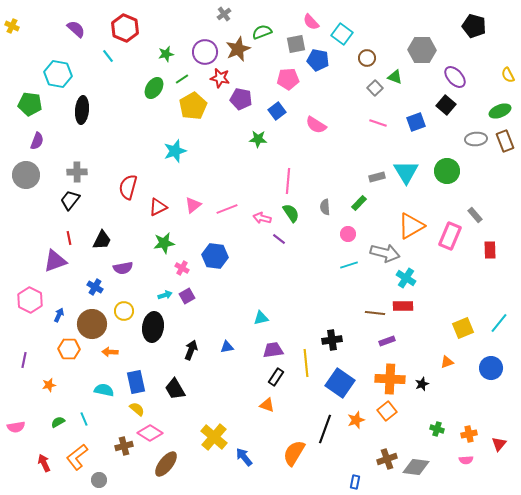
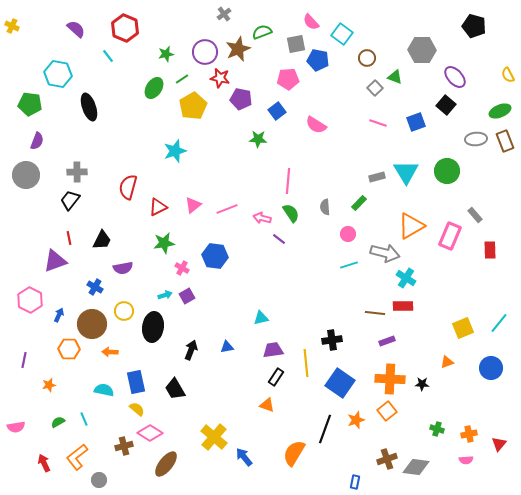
black ellipse at (82, 110): moved 7 px right, 3 px up; rotated 24 degrees counterclockwise
black star at (422, 384): rotated 24 degrees clockwise
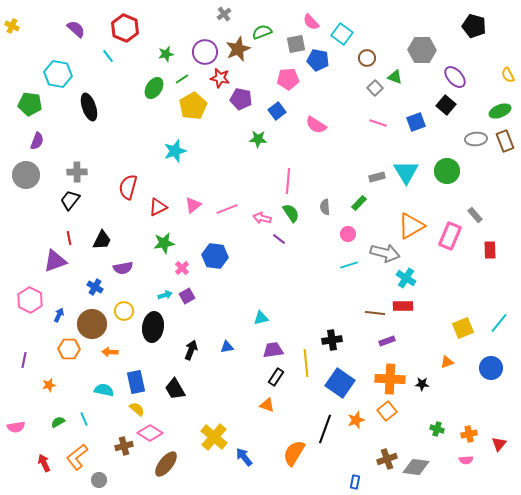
pink cross at (182, 268): rotated 16 degrees clockwise
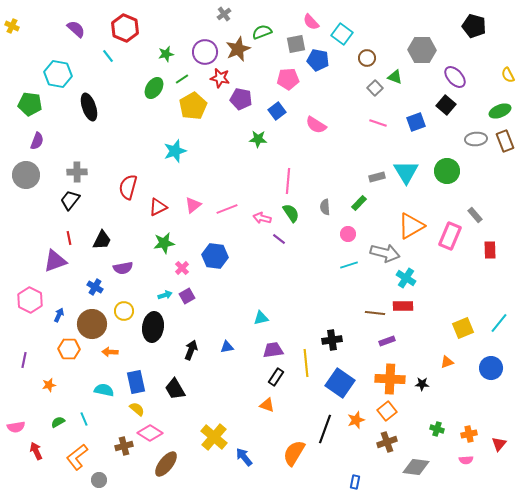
brown cross at (387, 459): moved 17 px up
red arrow at (44, 463): moved 8 px left, 12 px up
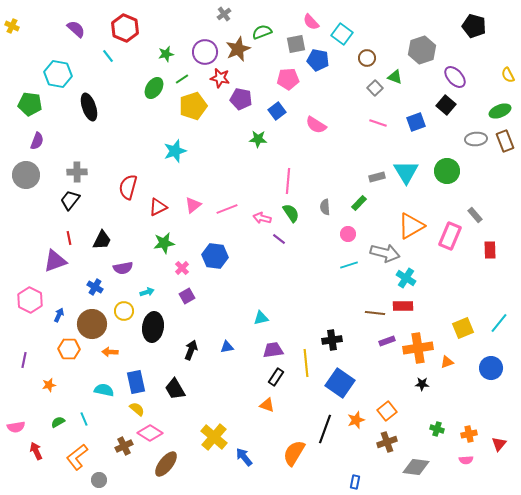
gray hexagon at (422, 50): rotated 20 degrees counterclockwise
yellow pentagon at (193, 106): rotated 12 degrees clockwise
cyan arrow at (165, 295): moved 18 px left, 3 px up
orange cross at (390, 379): moved 28 px right, 31 px up; rotated 12 degrees counterclockwise
brown cross at (124, 446): rotated 12 degrees counterclockwise
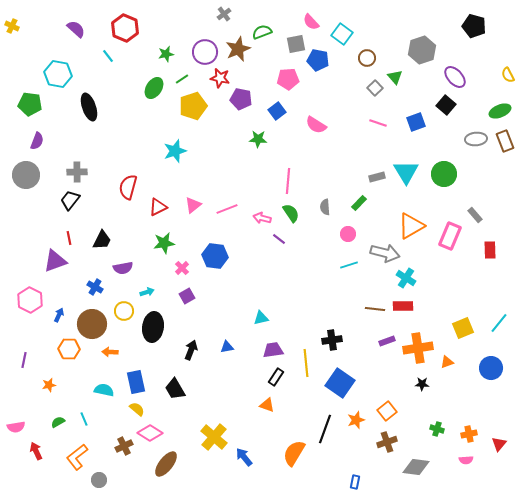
green triangle at (395, 77): rotated 28 degrees clockwise
green circle at (447, 171): moved 3 px left, 3 px down
brown line at (375, 313): moved 4 px up
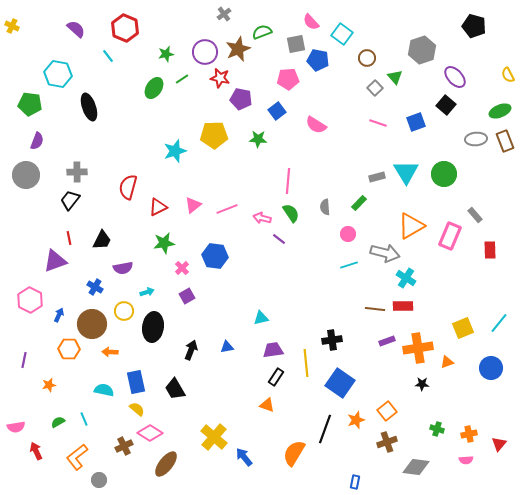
yellow pentagon at (193, 106): moved 21 px right, 29 px down; rotated 16 degrees clockwise
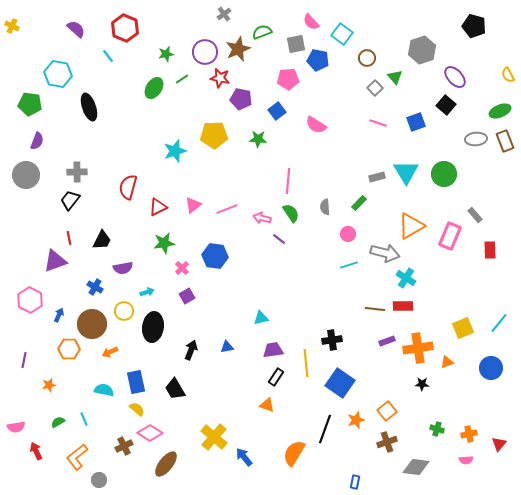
orange arrow at (110, 352): rotated 28 degrees counterclockwise
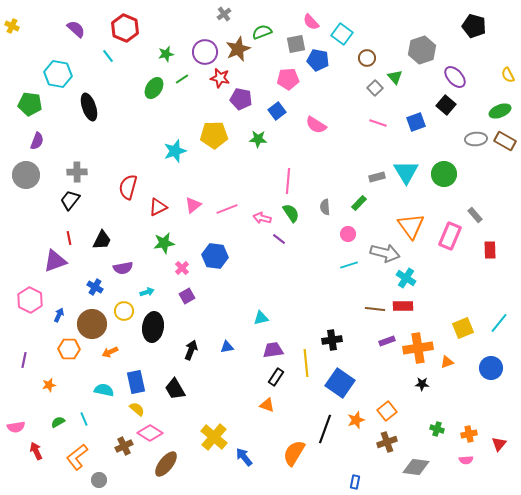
brown rectangle at (505, 141): rotated 40 degrees counterclockwise
orange triangle at (411, 226): rotated 36 degrees counterclockwise
